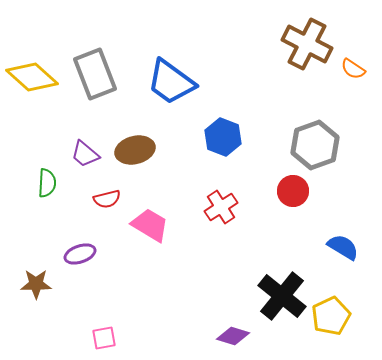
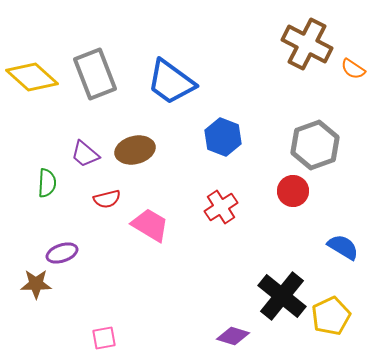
purple ellipse: moved 18 px left, 1 px up
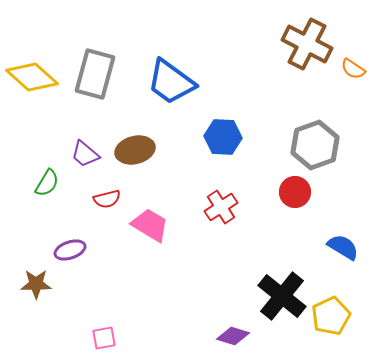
gray rectangle: rotated 36 degrees clockwise
blue hexagon: rotated 18 degrees counterclockwise
green semicircle: rotated 28 degrees clockwise
red circle: moved 2 px right, 1 px down
purple ellipse: moved 8 px right, 3 px up
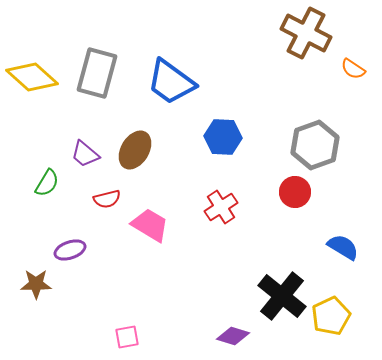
brown cross: moved 1 px left, 11 px up
gray rectangle: moved 2 px right, 1 px up
brown ellipse: rotated 45 degrees counterclockwise
pink square: moved 23 px right, 1 px up
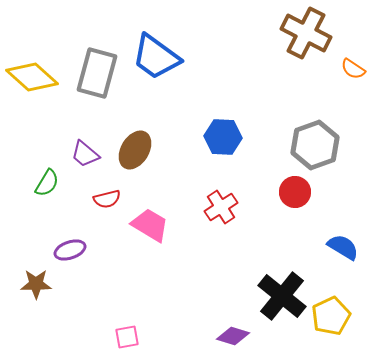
blue trapezoid: moved 15 px left, 25 px up
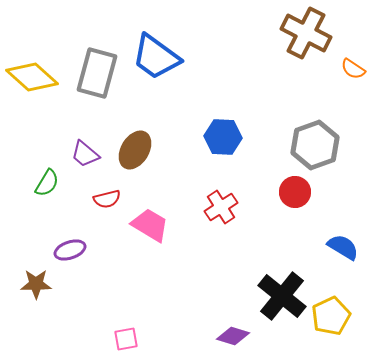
pink square: moved 1 px left, 2 px down
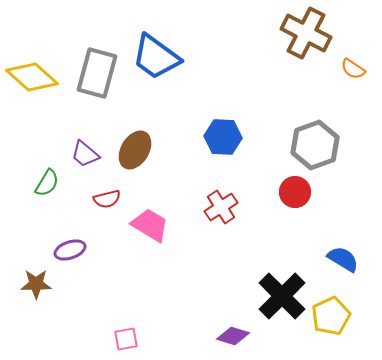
blue semicircle: moved 12 px down
black cross: rotated 6 degrees clockwise
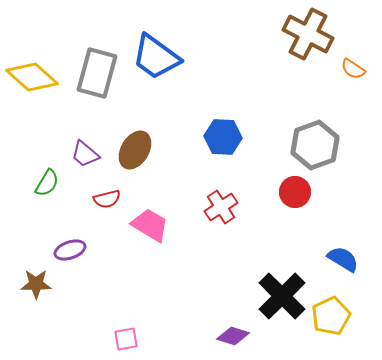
brown cross: moved 2 px right, 1 px down
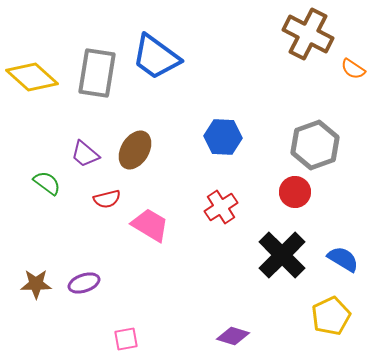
gray rectangle: rotated 6 degrees counterclockwise
green semicircle: rotated 84 degrees counterclockwise
purple ellipse: moved 14 px right, 33 px down
black cross: moved 41 px up
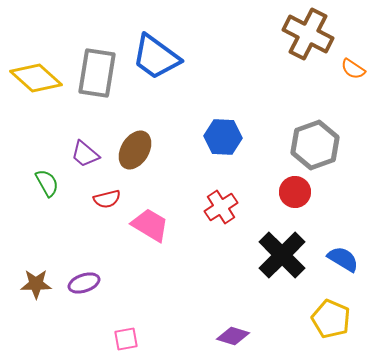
yellow diamond: moved 4 px right, 1 px down
green semicircle: rotated 24 degrees clockwise
yellow pentagon: moved 3 px down; rotated 24 degrees counterclockwise
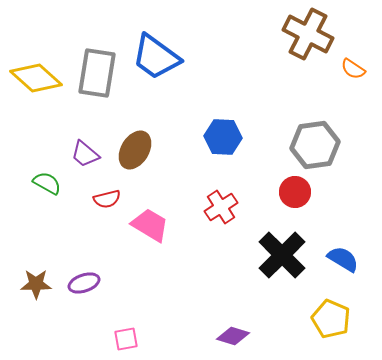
gray hexagon: rotated 12 degrees clockwise
green semicircle: rotated 32 degrees counterclockwise
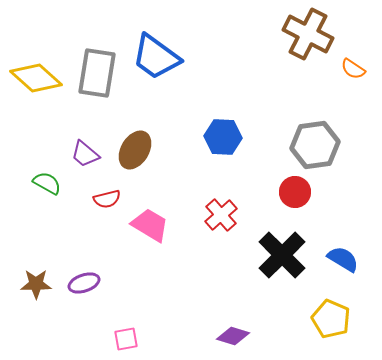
red cross: moved 8 px down; rotated 8 degrees counterclockwise
